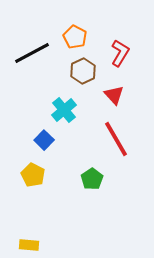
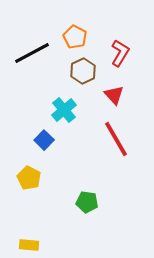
yellow pentagon: moved 4 px left, 3 px down
green pentagon: moved 5 px left, 23 px down; rotated 30 degrees counterclockwise
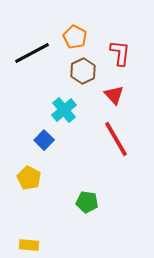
red L-shape: rotated 24 degrees counterclockwise
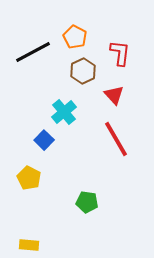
black line: moved 1 px right, 1 px up
cyan cross: moved 2 px down
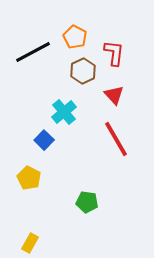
red L-shape: moved 6 px left
yellow rectangle: moved 1 px right, 2 px up; rotated 66 degrees counterclockwise
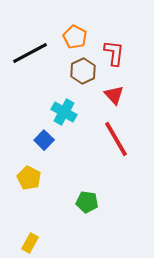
black line: moved 3 px left, 1 px down
cyan cross: rotated 20 degrees counterclockwise
